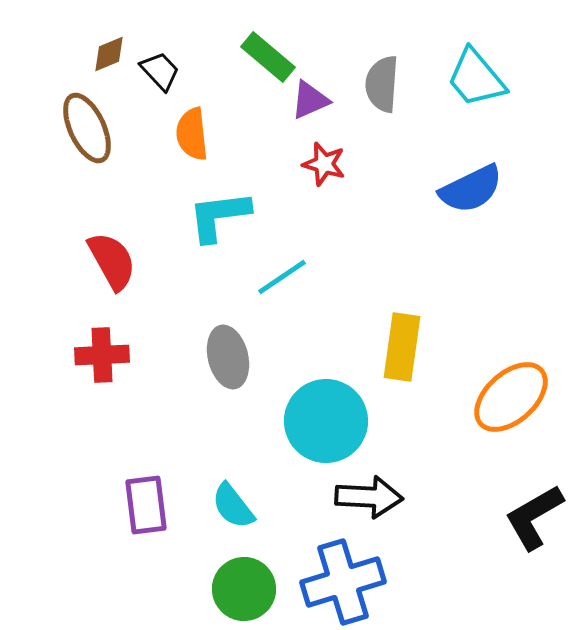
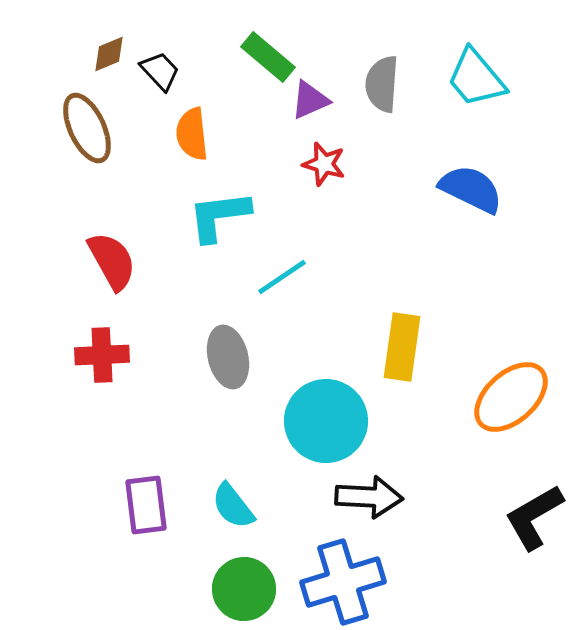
blue semicircle: rotated 128 degrees counterclockwise
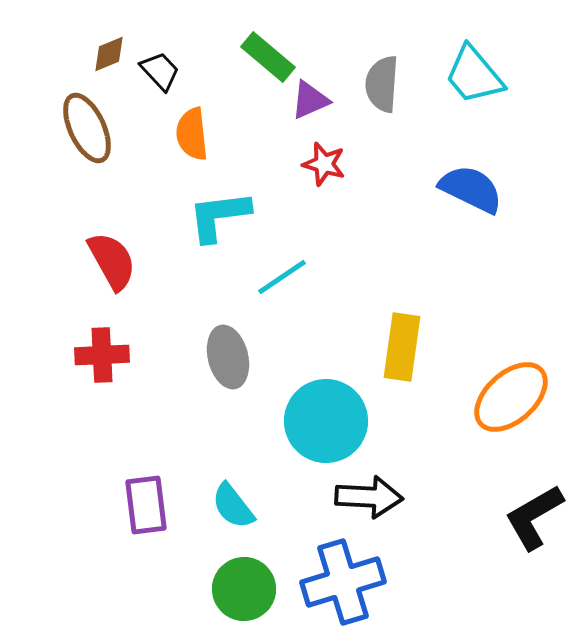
cyan trapezoid: moved 2 px left, 3 px up
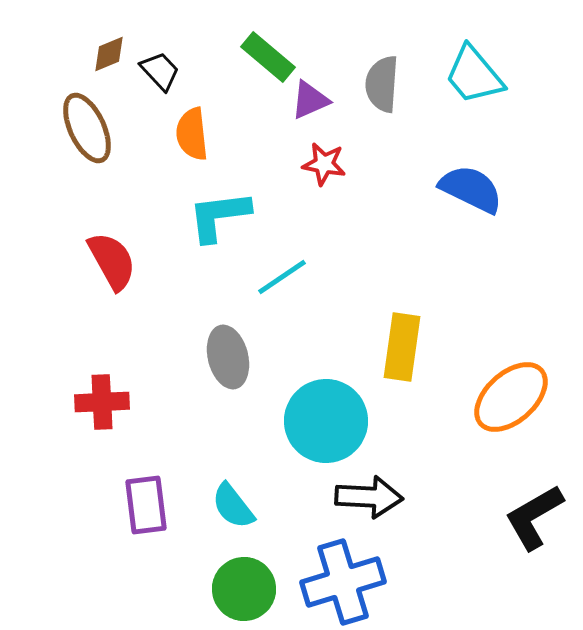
red star: rotated 6 degrees counterclockwise
red cross: moved 47 px down
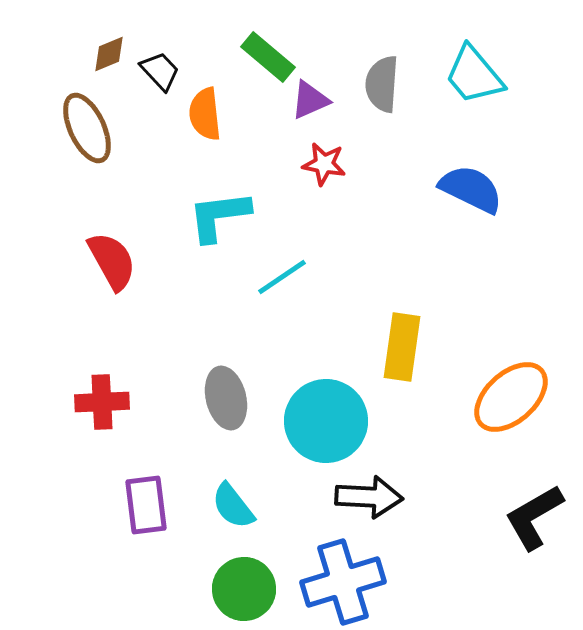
orange semicircle: moved 13 px right, 20 px up
gray ellipse: moved 2 px left, 41 px down
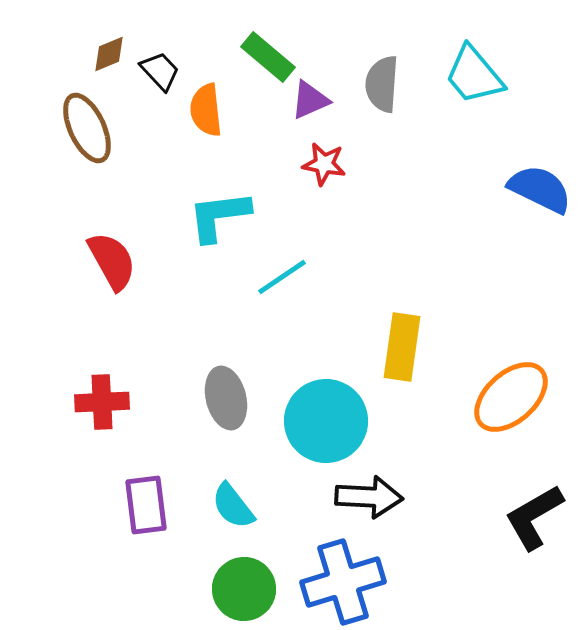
orange semicircle: moved 1 px right, 4 px up
blue semicircle: moved 69 px right
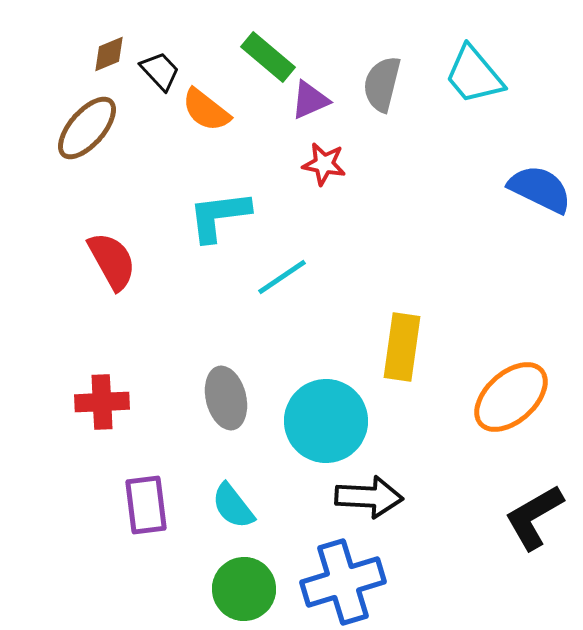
gray semicircle: rotated 10 degrees clockwise
orange semicircle: rotated 46 degrees counterclockwise
brown ellipse: rotated 66 degrees clockwise
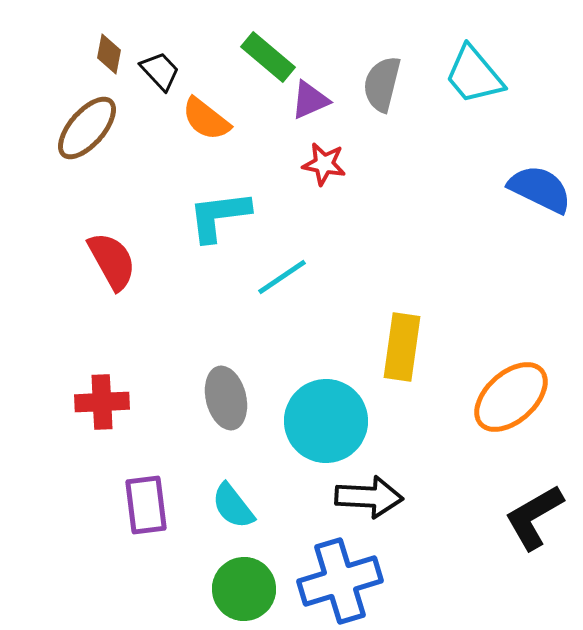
brown diamond: rotated 57 degrees counterclockwise
orange semicircle: moved 9 px down
blue cross: moved 3 px left, 1 px up
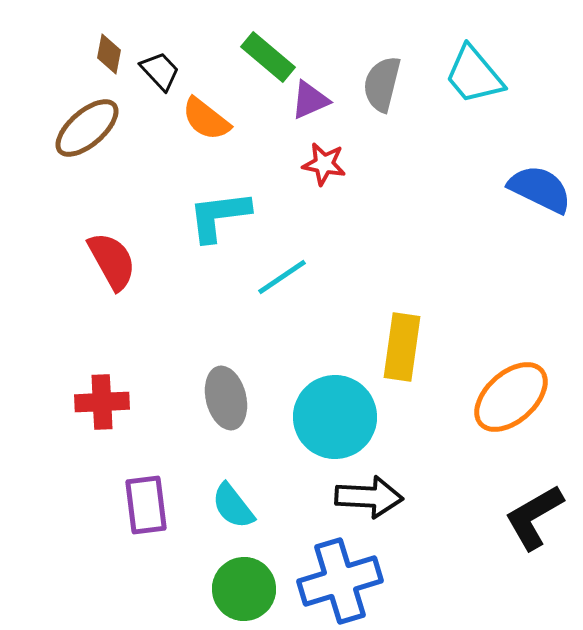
brown ellipse: rotated 8 degrees clockwise
cyan circle: moved 9 px right, 4 px up
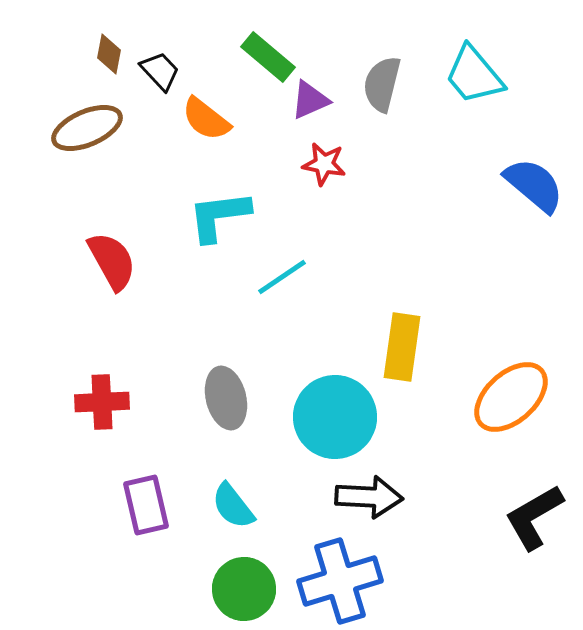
brown ellipse: rotated 18 degrees clockwise
blue semicircle: moved 6 px left, 4 px up; rotated 14 degrees clockwise
purple rectangle: rotated 6 degrees counterclockwise
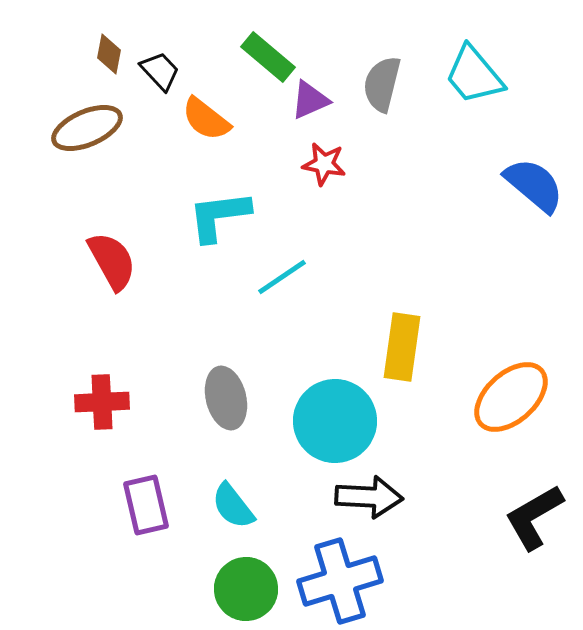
cyan circle: moved 4 px down
green circle: moved 2 px right
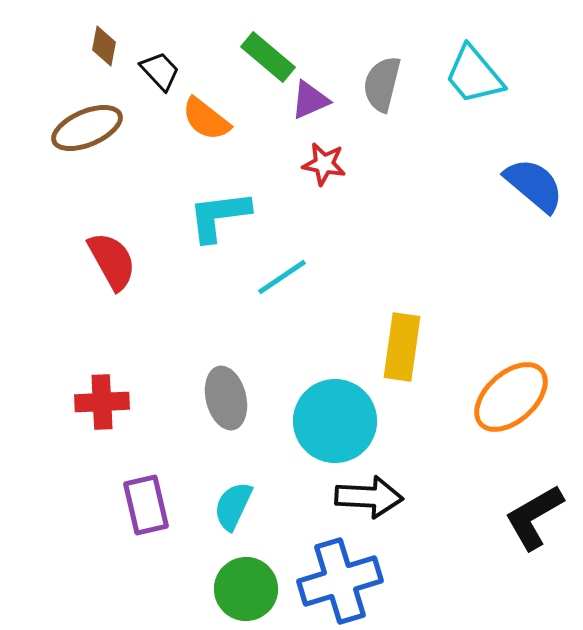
brown diamond: moved 5 px left, 8 px up
cyan semicircle: rotated 63 degrees clockwise
